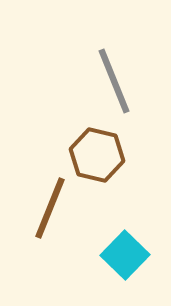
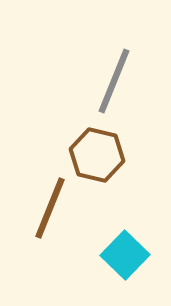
gray line: rotated 44 degrees clockwise
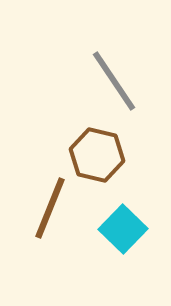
gray line: rotated 56 degrees counterclockwise
cyan square: moved 2 px left, 26 px up
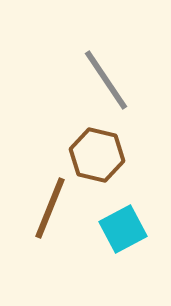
gray line: moved 8 px left, 1 px up
cyan square: rotated 18 degrees clockwise
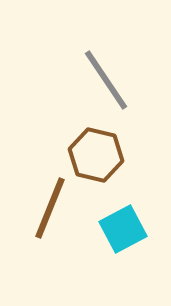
brown hexagon: moved 1 px left
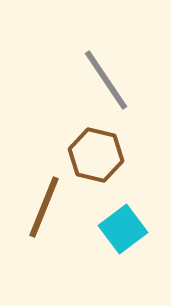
brown line: moved 6 px left, 1 px up
cyan square: rotated 9 degrees counterclockwise
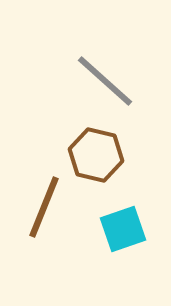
gray line: moved 1 px left, 1 px down; rotated 14 degrees counterclockwise
cyan square: rotated 18 degrees clockwise
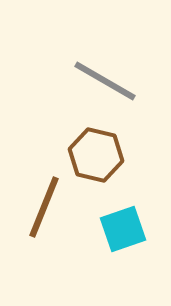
gray line: rotated 12 degrees counterclockwise
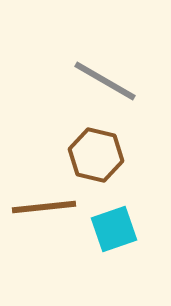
brown line: rotated 62 degrees clockwise
cyan square: moved 9 px left
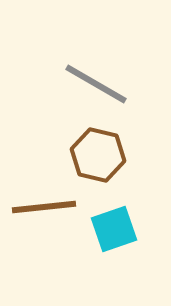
gray line: moved 9 px left, 3 px down
brown hexagon: moved 2 px right
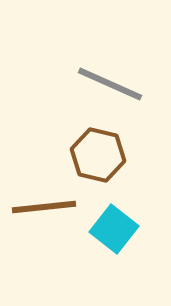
gray line: moved 14 px right; rotated 6 degrees counterclockwise
cyan square: rotated 33 degrees counterclockwise
